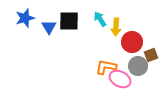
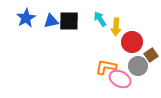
blue star: moved 1 px right; rotated 12 degrees counterclockwise
blue triangle: moved 2 px right, 6 px up; rotated 49 degrees clockwise
brown square: rotated 16 degrees counterclockwise
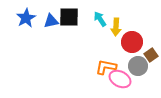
black square: moved 4 px up
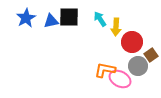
orange L-shape: moved 1 px left, 3 px down
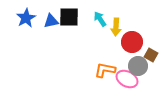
brown square: rotated 24 degrees counterclockwise
pink ellipse: moved 7 px right
